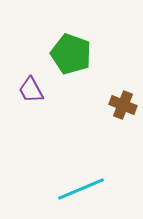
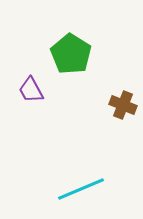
green pentagon: rotated 12 degrees clockwise
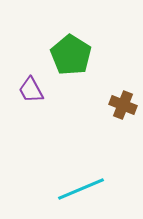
green pentagon: moved 1 px down
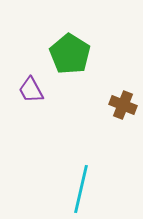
green pentagon: moved 1 px left, 1 px up
cyan line: rotated 54 degrees counterclockwise
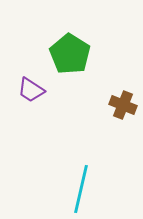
purple trapezoid: rotated 28 degrees counterclockwise
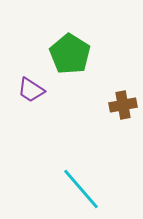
brown cross: rotated 32 degrees counterclockwise
cyan line: rotated 54 degrees counterclockwise
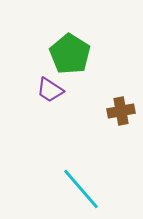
purple trapezoid: moved 19 px right
brown cross: moved 2 px left, 6 px down
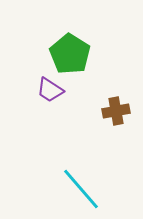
brown cross: moved 5 px left
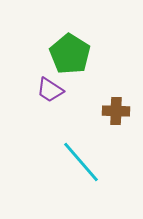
brown cross: rotated 12 degrees clockwise
cyan line: moved 27 px up
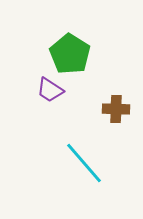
brown cross: moved 2 px up
cyan line: moved 3 px right, 1 px down
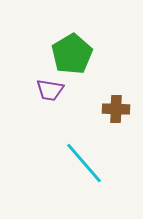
green pentagon: moved 2 px right; rotated 9 degrees clockwise
purple trapezoid: rotated 24 degrees counterclockwise
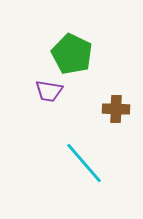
green pentagon: rotated 15 degrees counterclockwise
purple trapezoid: moved 1 px left, 1 px down
